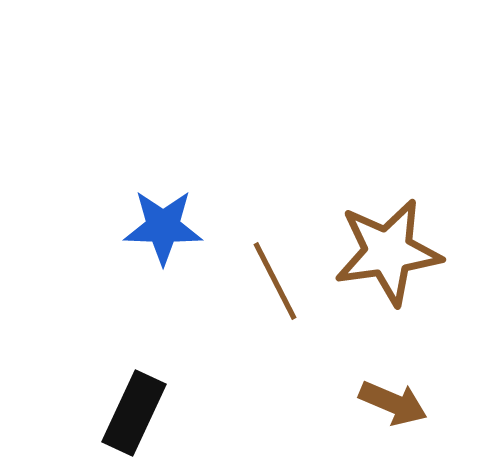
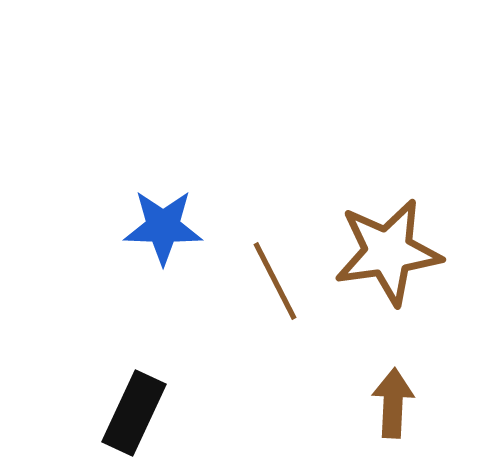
brown arrow: rotated 110 degrees counterclockwise
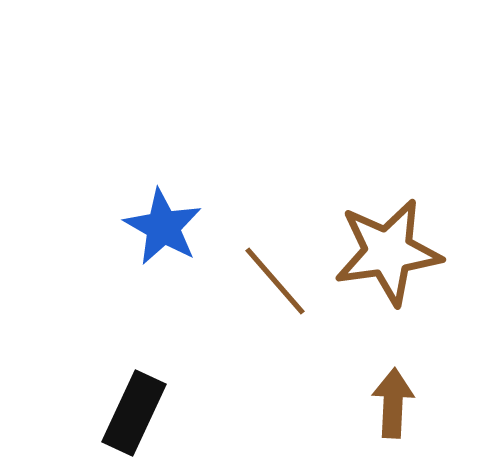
blue star: rotated 28 degrees clockwise
brown line: rotated 14 degrees counterclockwise
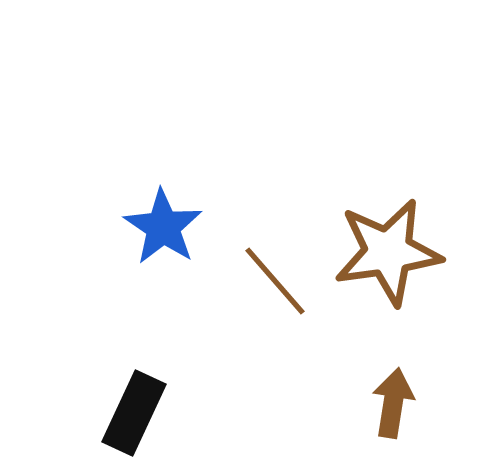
blue star: rotated 4 degrees clockwise
brown arrow: rotated 6 degrees clockwise
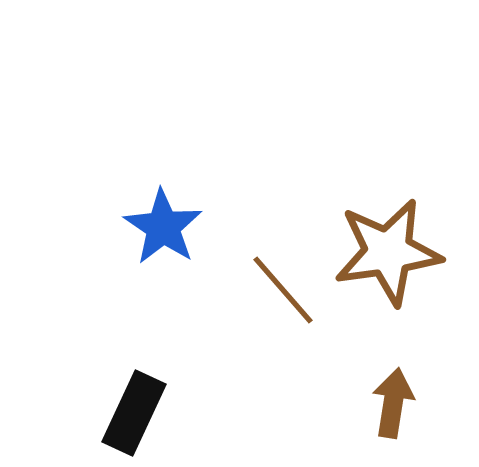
brown line: moved 8 px right, 9 px down
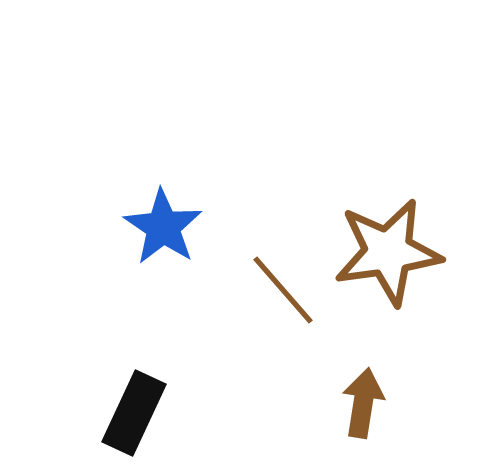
brown arrow: moved 30 px left
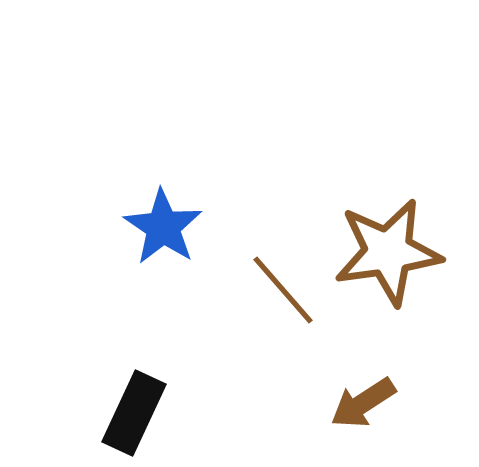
brown arrow: rotated 132 degrees counterclockwise
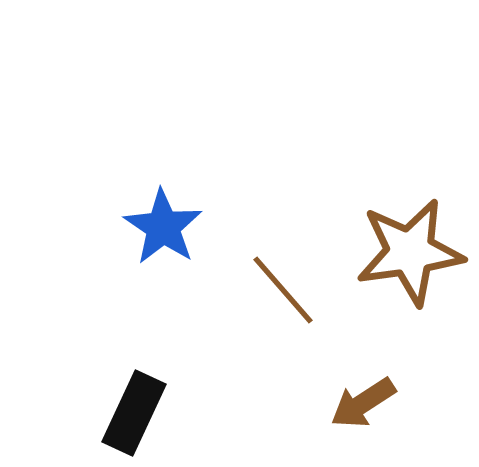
brown star: moved 22 px right
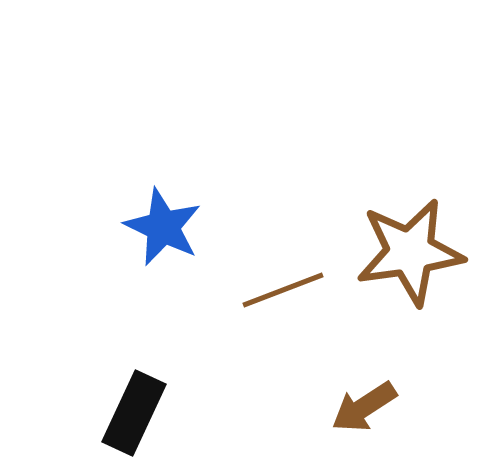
blue star: rotated 8 degrees counterclockwise
brown line: rotated 70 degrees counterclockwise
brown arrow: moved 1 px right, 4 px down
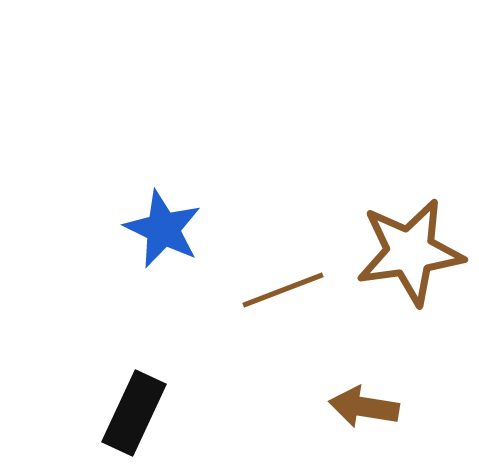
blue star: moved 2 px down
brown arrow: rotated 42 degrees clockwise
